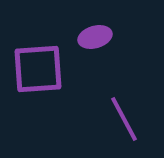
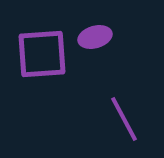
purple square: moved 4 px right, 15 px up
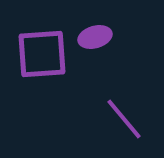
purple line: rotated 12 degrees counterclockwise
